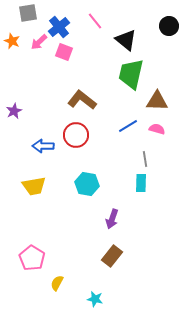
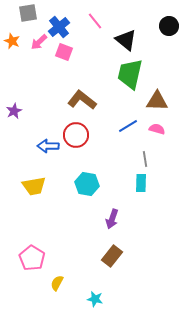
green trapezoid: moved 1 px left
blue arrow: moved 5 px right
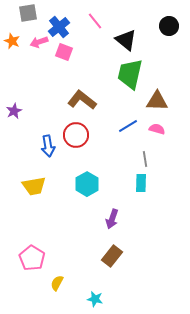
pink arrow: rotated 24 degrees clockwise
blue arrow: rotated 100 degrees counterclockwise
cyan hexagon: rotated 20 degrees clockwise
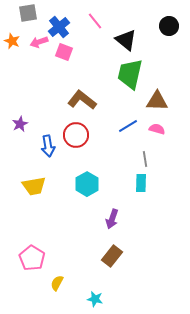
purple star: moved 6 px right, 13 px down
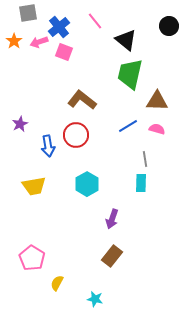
orange star: moved 2 px right; rotated 14 degrees clockwise
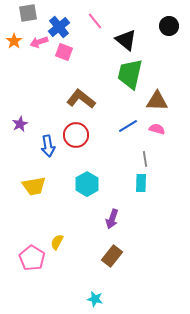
brown L-shape: moved 1 px left, 1 px up
yellow semicircle: moved 41 px up
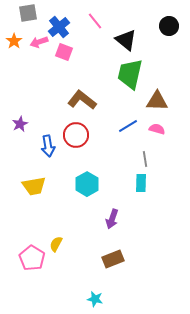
brown L-shape: moved 1 px right, 1 px down
yellow semicircle: moved 1 px left, 2 px down
brown rectangle: moved 1 px right, 3 px down; rotated 30 degrees clockwise
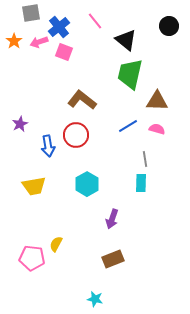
gray square: moved 3 px right
pink pentagon: rotated 25 degrees counterclockwise
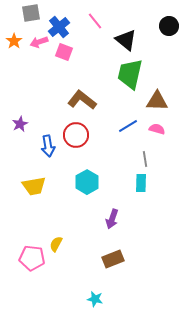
cyan hexagon: moved 2 px up
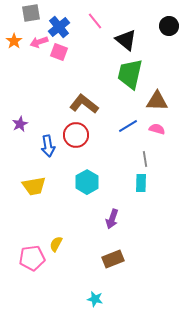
pink square: moved 5 px left
brown L-shape: moved 2 px right, 4 px down
pink pentagon: rotated 15 degrees counterclockwise
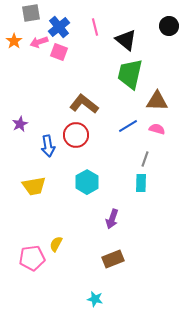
pink line: moved 6 px down; rotated 24 degrees clockwise
gray line: rotated 28 degrees clockwise
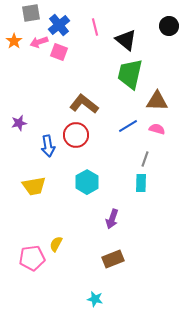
blue cross: moved 2 px up
purple star: moved 1 px left, 1 px up; rotated 14 degrees clockwise
